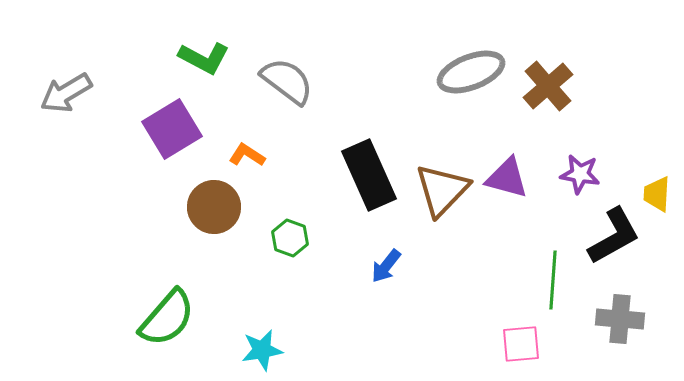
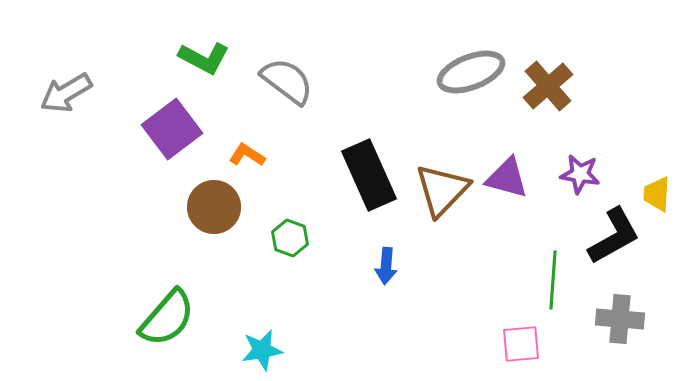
purple square: rotated 6 degrees counterclockwise
blue arrow: rotated 33 degrees counterclockwise
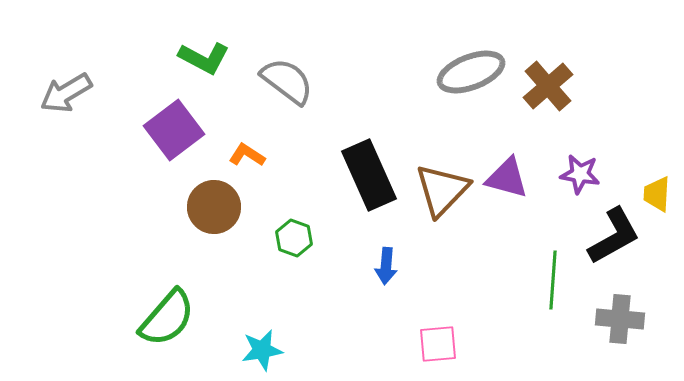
purple square: moved 2 px right, 1 px down
green hexagon: moved 4 px right
pink square: moved 83 px left
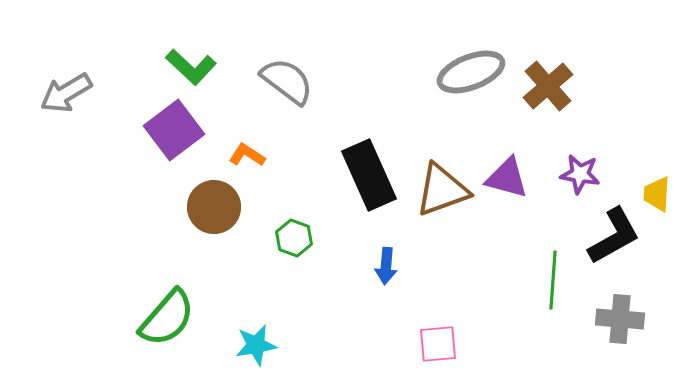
green L-shape: moved 13 px left, 9 px down; rotated 15 degrees clockwise
brown triangle: rotated 26 degrees clockwise
cyan star: moved 6 px left, 5 px up
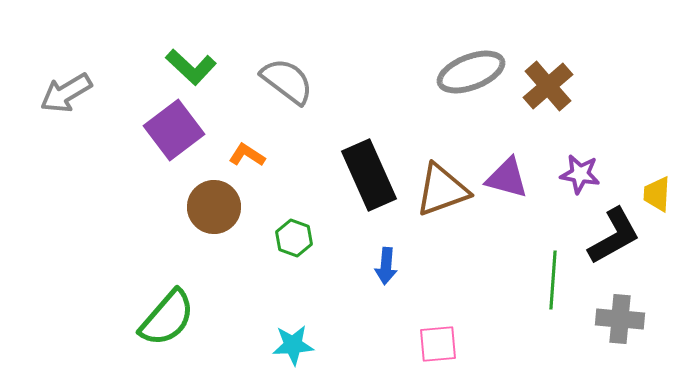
cyan star: moved 37 px right; rotated 6 degrees clockwise
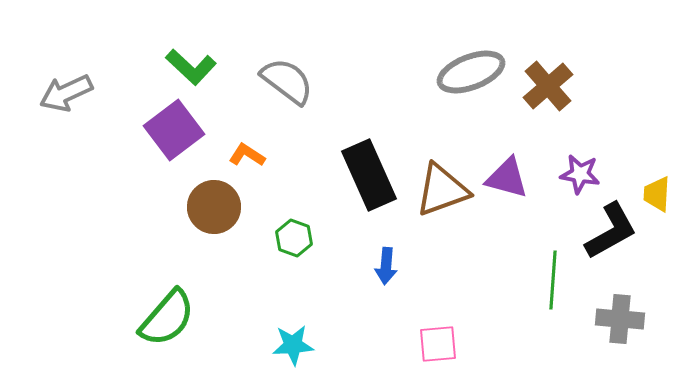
gray arrow: rotated 6 degrees clockwise
black L-shape: moved 3 px left, 5 px up
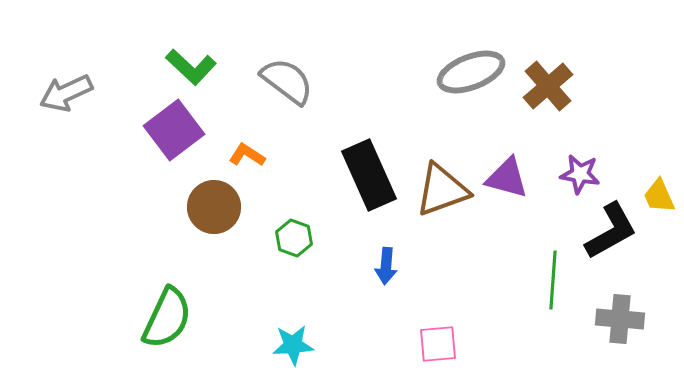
yellow trapezoid: moved 2 px right, 2 px down; rotated 27 degrees counterclockwise
green semicircle: rotated 16 degrees counterclockwise
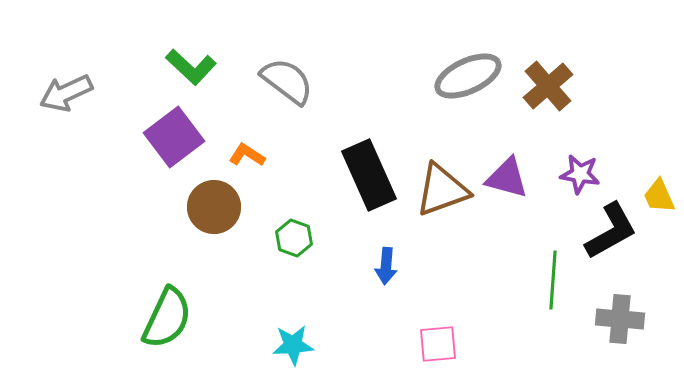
gray ellipse: moved 3 px left, 4 px down; rotated 4 degrees counterclockwise
purple square: moved 7 px down
